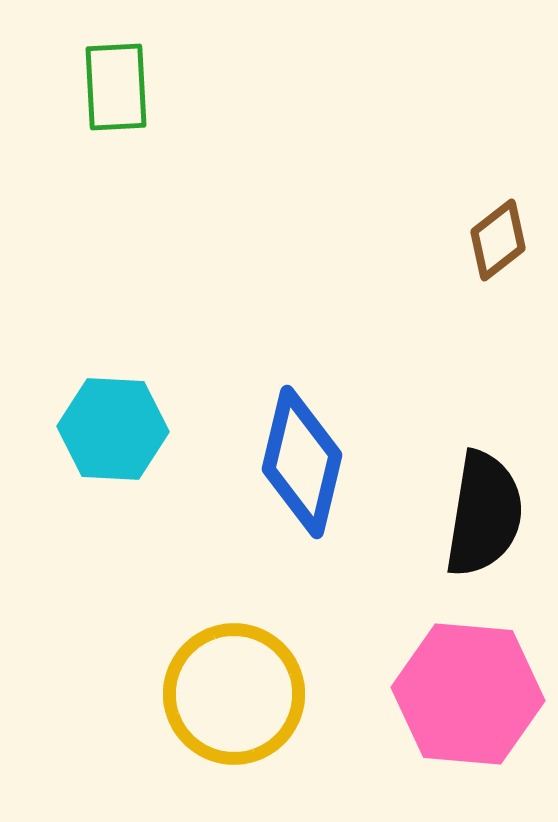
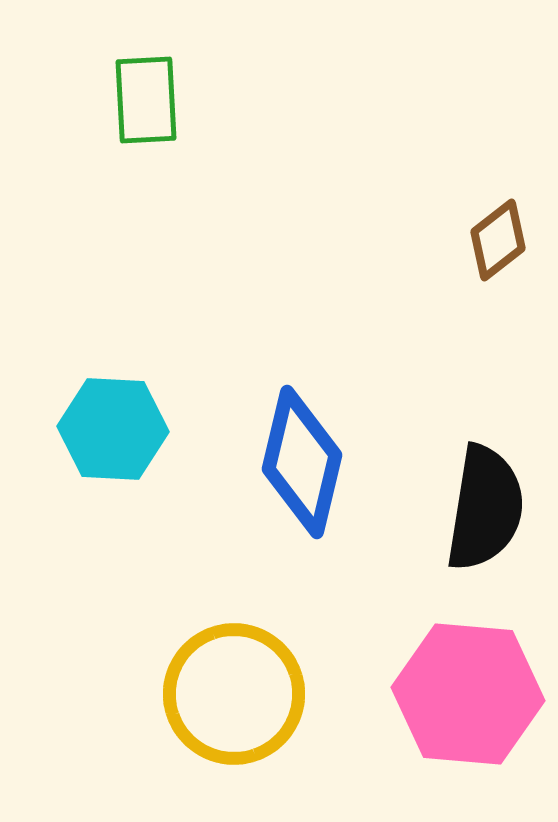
green rectangle: moved 30 px right, 13 px down
black semicircle: moved 1 px right, 6 px up
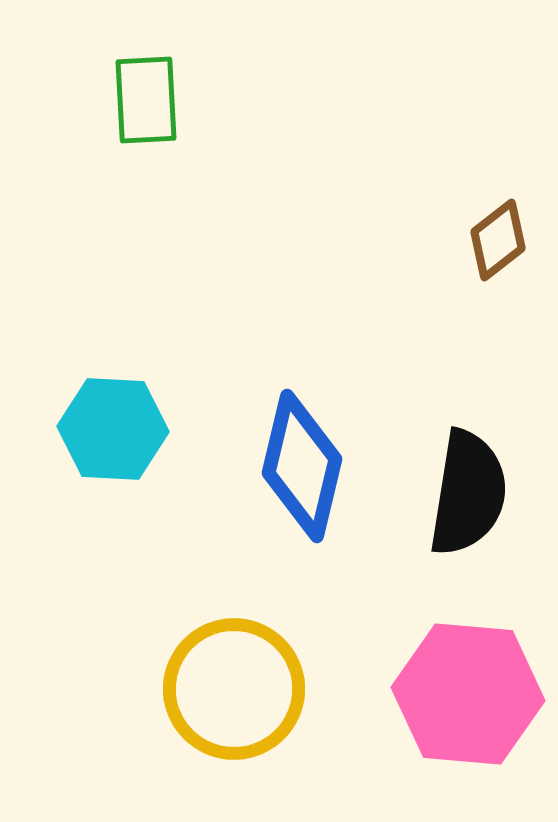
blue diamond: moved 4 px down
black semicircle: moved 17 px left, 15 px up
yellow circle: moved 5 px up
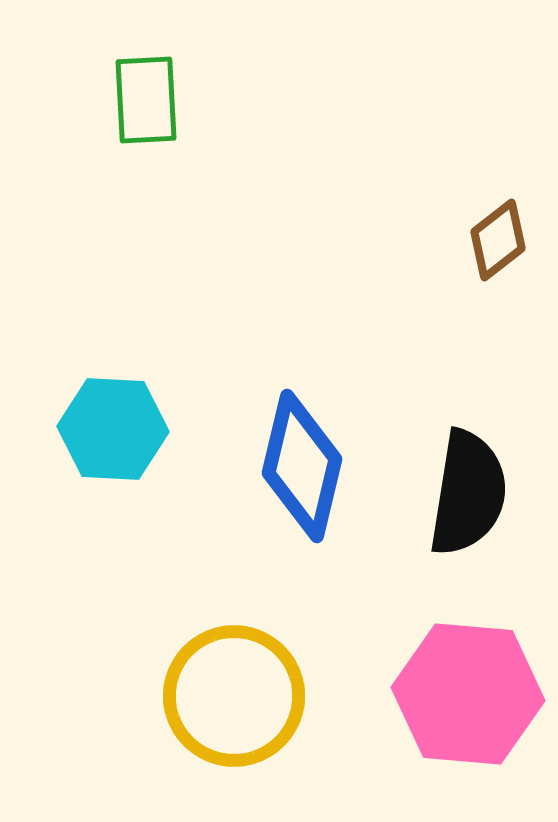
yellow circle: moved 7 px down
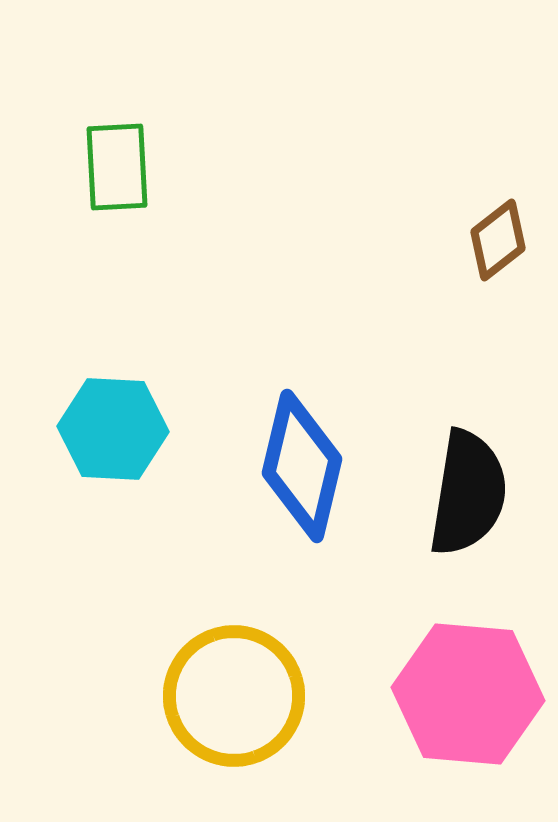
green rectangle: moved 29 px left, 67 px down
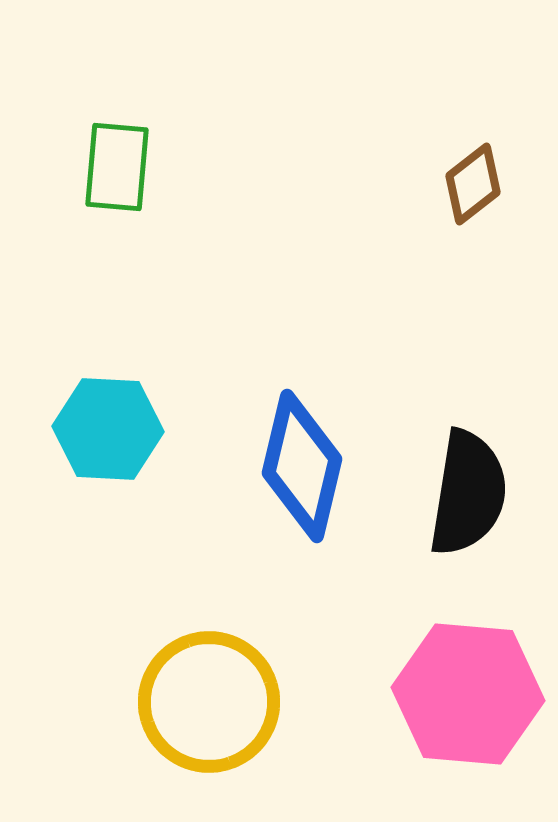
green rectangle: rotated 8 degrees clockwise
brown diamond: moved 25 px left, 56 px up
cyan hexagon: moved 5 px left
yellow circle: moved 25 px left, 6 px down
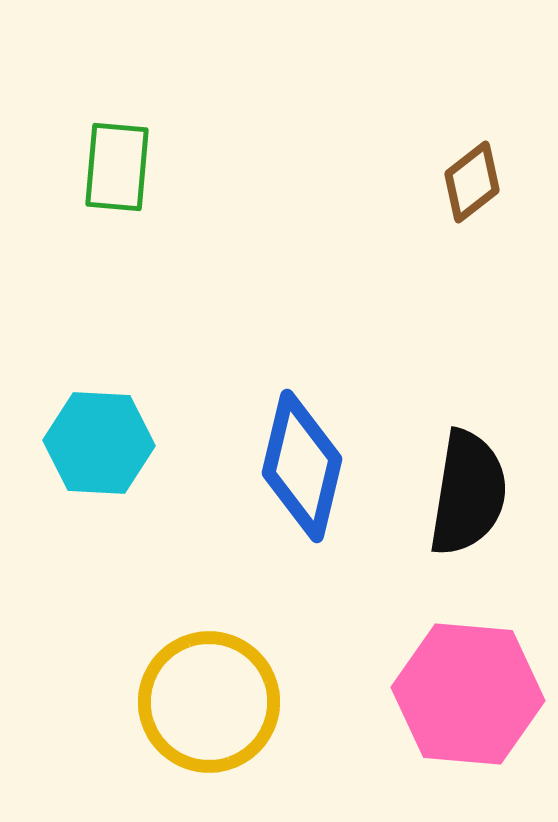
brown diamond: moved 1 px left, 2 px up
cyan hexagon: moved 9 px left, 14 px down
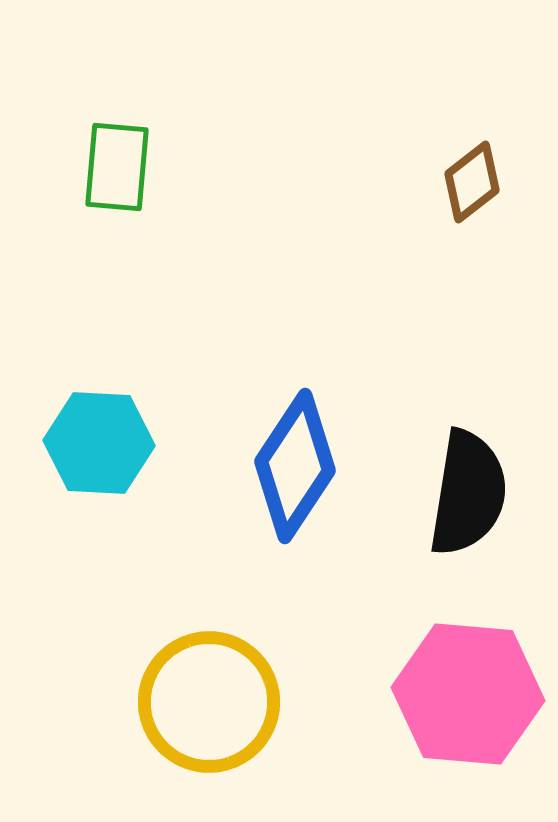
blue diamond: moved 7 px left; rotated 20 degrees clockwise
